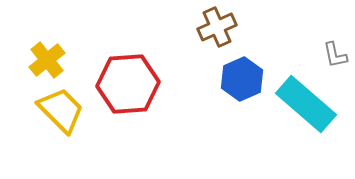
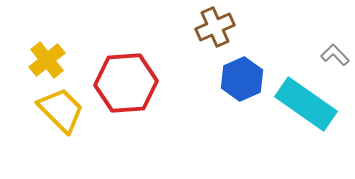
brown cross: moved 2 px left
gray L-shape: rotated 148 degrees clockwise
red hexagon: moved 2 px left, 1 px up
cyan rectangle: rotated 6 degrees counterclockwise
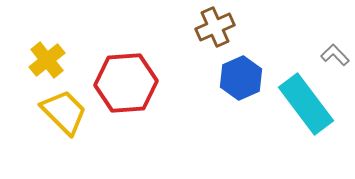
blue hexagon: moved 1 px left, 1 px up
cyan rectangle: rotated 18 degrees clockwise
yellow trapezoid: moved 3 px right, 2 px down
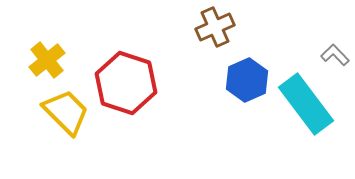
blue hexagon: moved 6 px right, 2 px down
red hexagon: rotated 22 degrees clockwise
yellow trapezoid: moved 2 px right
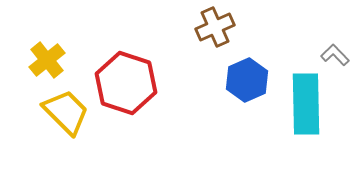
cyan rectangle: rotated 36 degrees clockwise
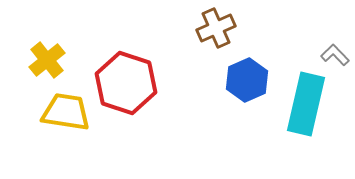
brown cross: moved 1 px right, 1 px down
cyan rectangle: rotated 14 degrees clockwise
yellow trapezoid: rotated 36 degrees counterclockwise
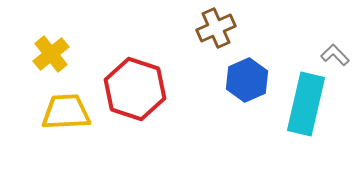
yellow cross: moved 4 px right, 6 px up
red hexagon: moved 9 px right, 6 px down
yellow trapezoid: rotated 12 degrees counterclockwise
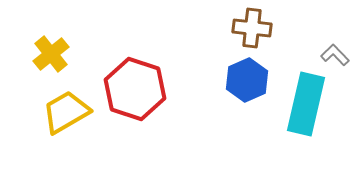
brown cross: moved 36 px right; rotated 30 degrees clockwise
yellow trapezoid: rotated 27 degrees counterclockwise
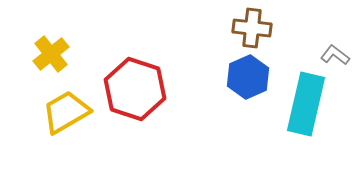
gray L-shape: rotated 8 degrees counterclockwise
blue hexagon: moved 1 px right, 3 px up
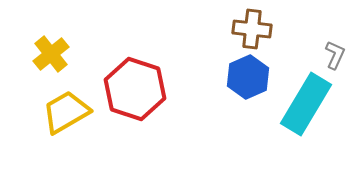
brown cross: moved 1 px down
gray L-shape: rotated 76 degrees clockwise
cyan rectangle: rotated 18 degrees clockwise
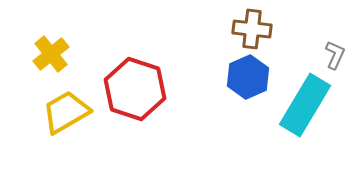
cyan rectangle: moved 1 px left, 1 px down
